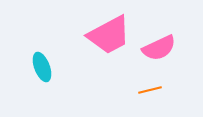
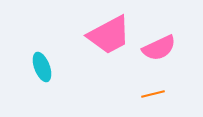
orange line: moved 3 px right, 4 px down
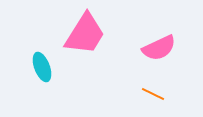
pink trapezoid: moved 24 px left, 1 px up; rotated 30 degrees counterclockwise
orange line: rotated 40 degrees clockwise
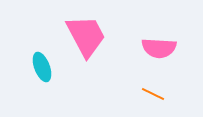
pink trapezoid: moved 1 px right, 2 px down; rotated 60 degrees counterclockwise
pink semicircle: rotated 28 degrees clockwise
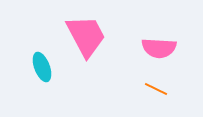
orange line: moved 3 px right, 5 px up
